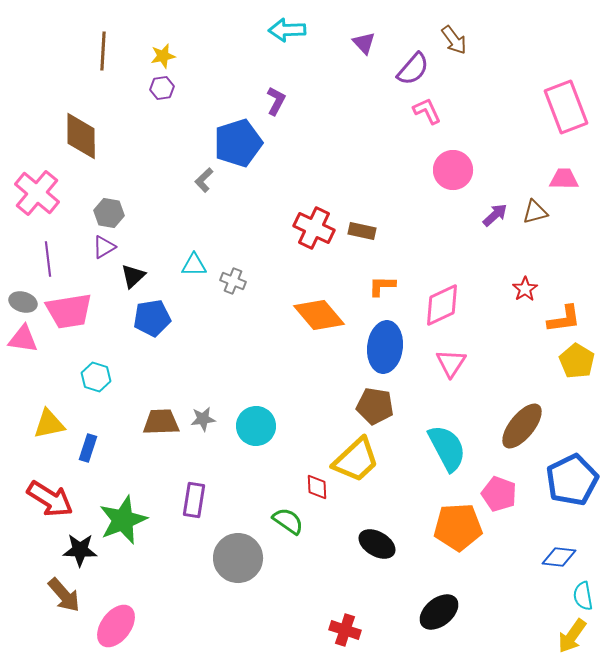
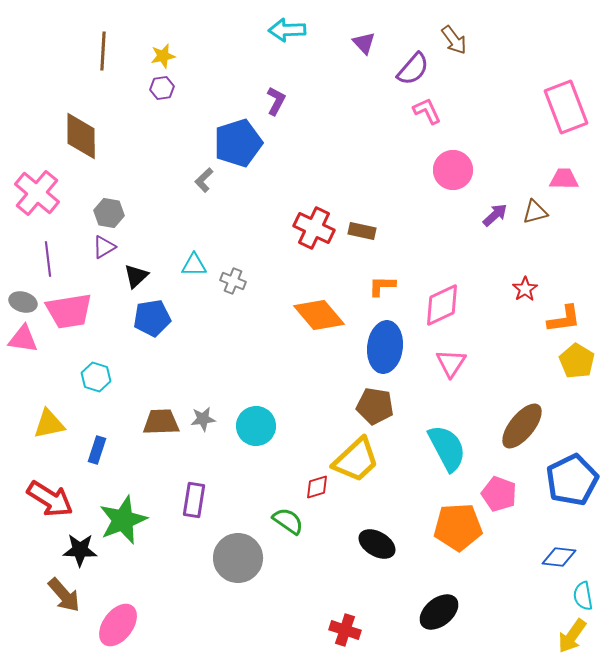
black triangle at (133, 276): moved 3 px right
blue rectangle at (88, 448): moved 9 px right, 2 px down
red diamond at (317, 487): rotated 76 degrees clockwise
pink ellipse at (116, 626): moved 2 px right, 1 px up
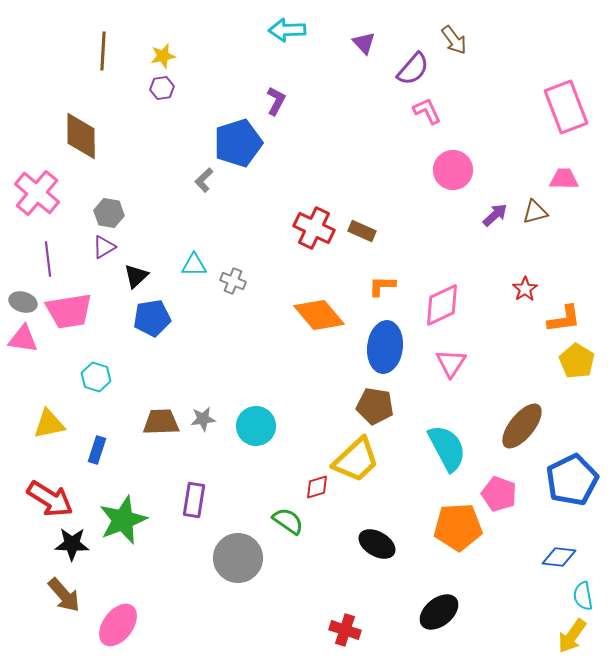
brown rectangle at (362, 231): rotated 12 degrees clockwise
black star at (80, 550): moved 8 px left, 6 px up
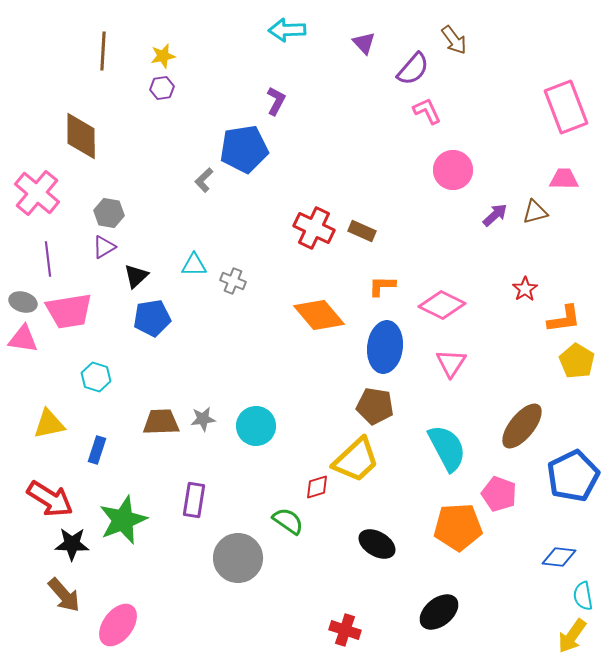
blue pentagon at (238, 143): moved 6 px right, 6 px down; rotated 9 degrees clockwise
pink diamond at (442, 305): rotated 51 degrees clockwise
blue pentagon at (572, 480): moved 1 px right, 4 px up
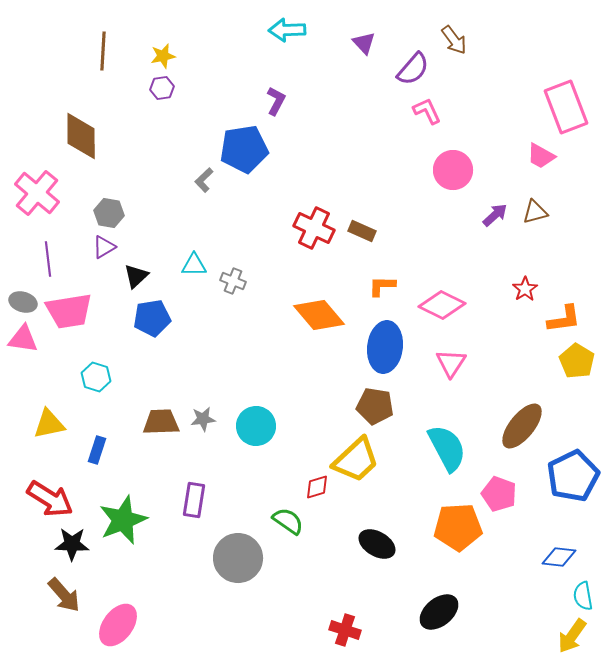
pink trapezoid at (564, 179): moved 23 px left, 23 px up; rotated 152 degrees counterclockwise
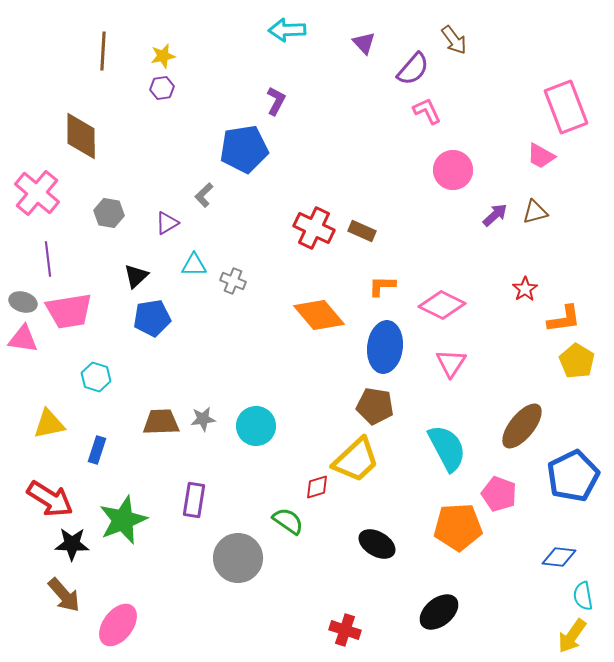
gray L-shape at (204, 180): moved 15 px down
purple triangle at (104, 247): moved 63 px right, 24 px up
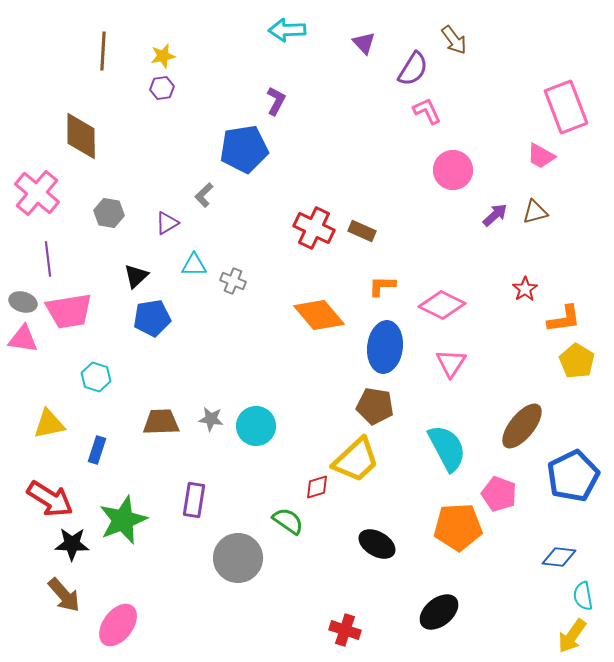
purple semicircle at (413, 69): rotated 9 degrees counterclockwise
gray star at (203, 419): moved 8 px right; rotated 15 degrees clockwise
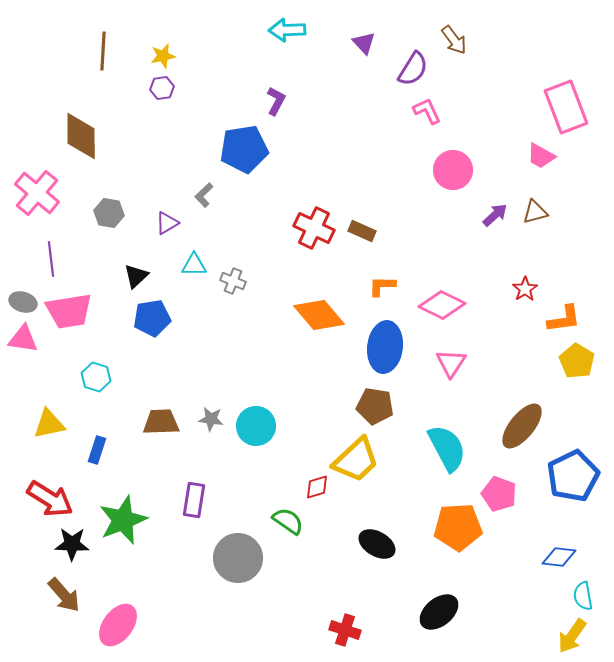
purple line at (48, 259): moved 3 px right
